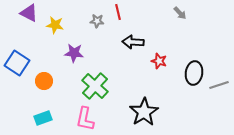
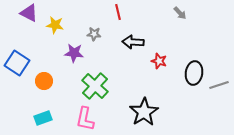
gray star: moved 3 px left, 13 px down
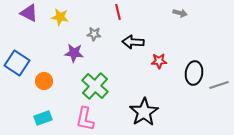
gray arrow: rotated 32 degrees counterclockwise
yellow star: moved 5 px right, 8 px up
red star: rotated 21 degrees counterclockwise
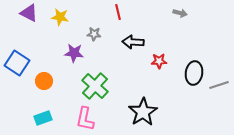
black star: moved 1 px left
